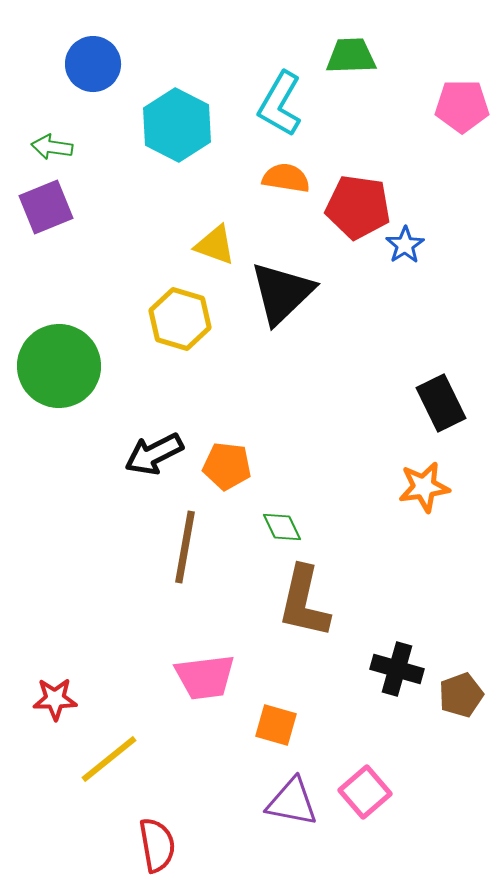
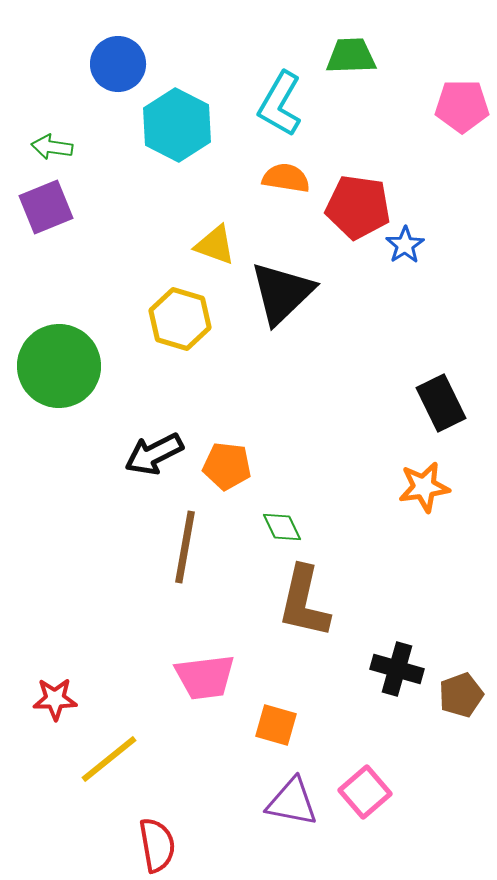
blue circle: moved 25 px right
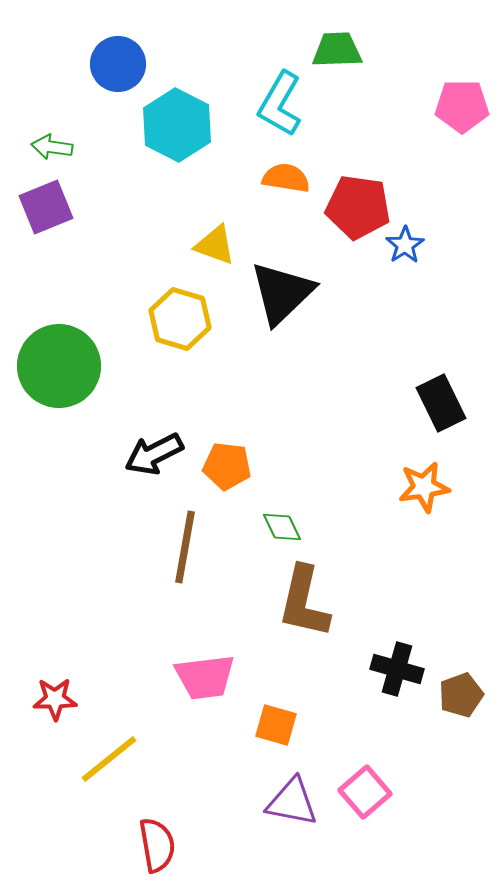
green trapezoid: moved 14 px left, 6 px up
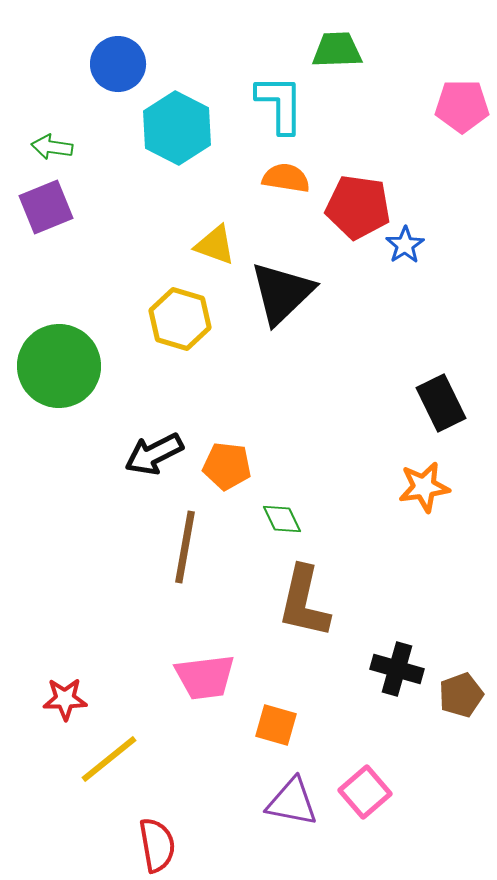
cyan L-shape: rotated 150 degrees clockwise
cyan hexagon: moved 3 px down
green diamond: moved 8 px up
red star: moved 10 px right
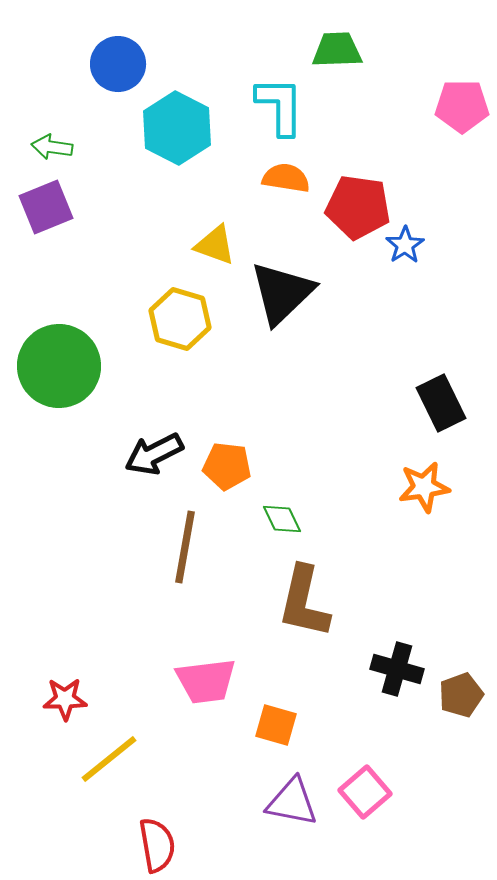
cyan L-shape: moved 2 px down
pink trapezoid: moved 1 px right, 4 px down
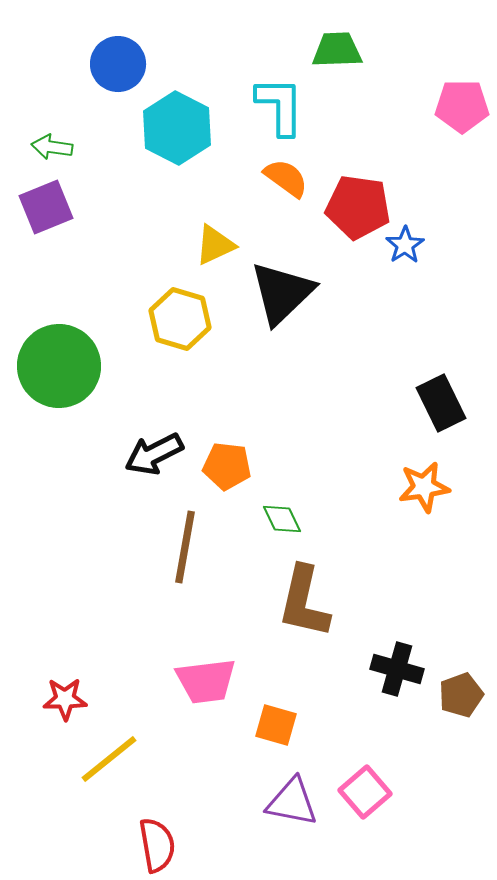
orange semicircle: rotated 27 degrees clockwise
yellow triangle: rotated 45 degrees counterclockwise
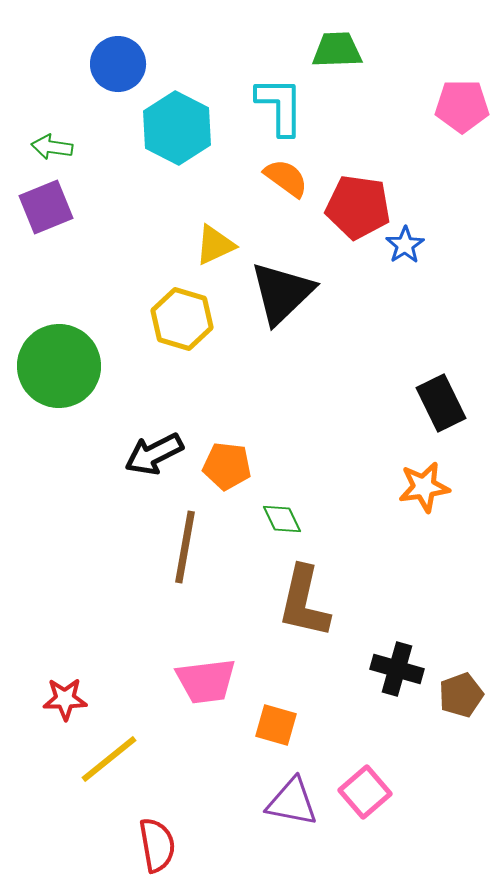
yellow hexagon: moved 2 px right
